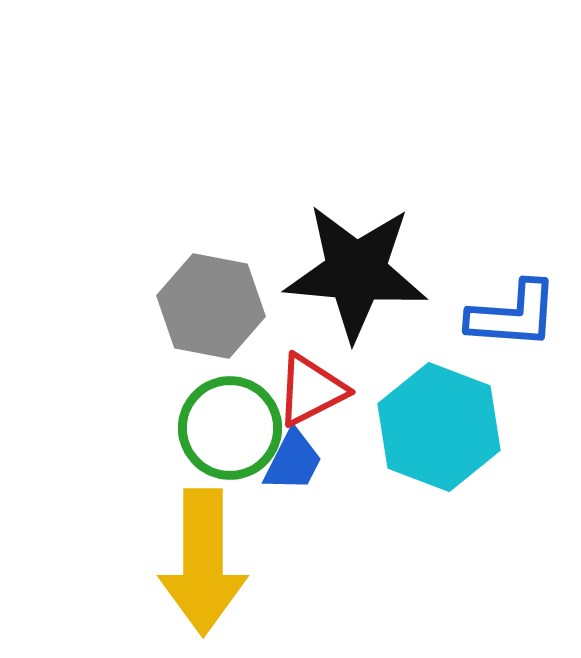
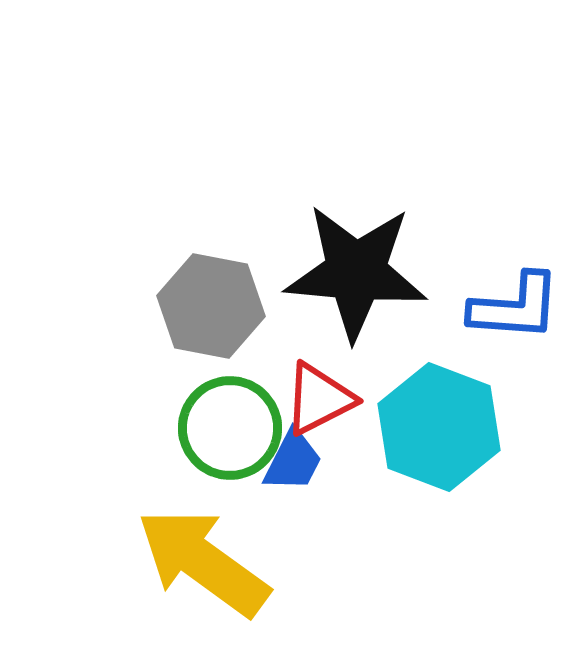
blue L-shape: moved 2 px right, 8 px up
red triangle: moved 8 px right, 9 px down
yellow arrow: rotated 126 degrees clockwise
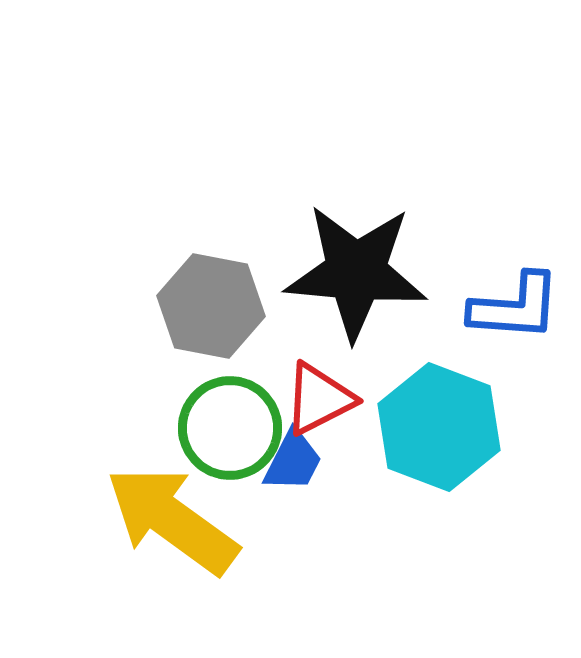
yellow arrow: moved 31 px left, 42 px up
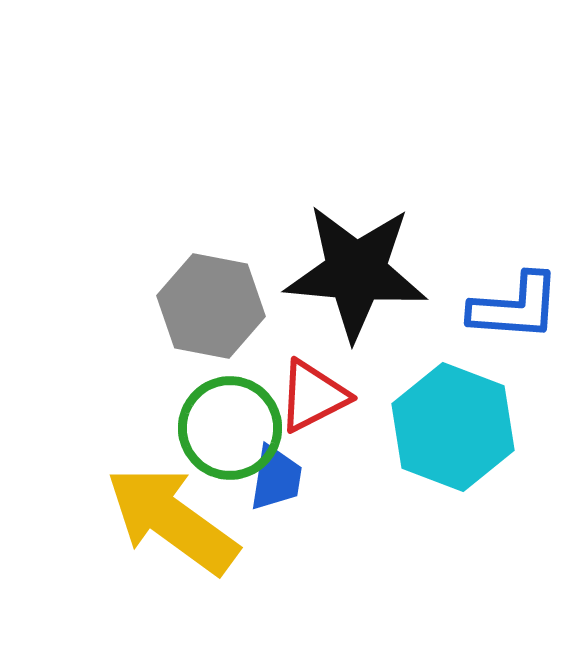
red triangle: moved 6 px left, 3 px up
cyan hexagon: moved 14 px right
blue trapezoid: moved 17 px left, 17 px down; rotated 18 degrees counterclockwise
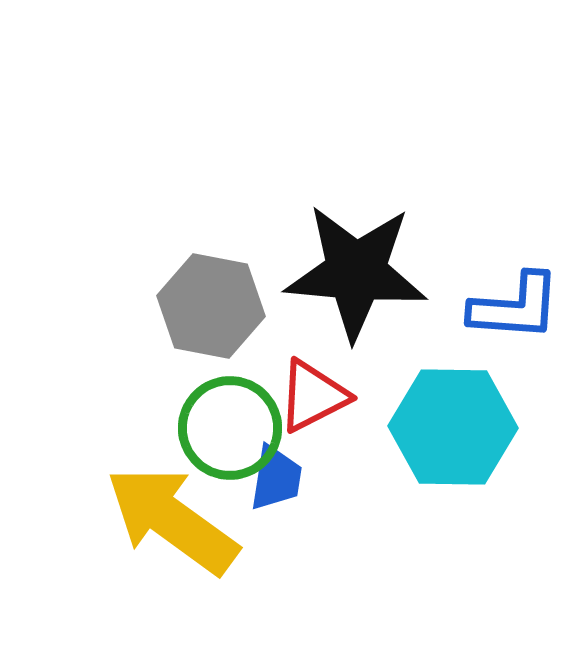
cyan hexagon: rotated 20 degrees counterclockwise
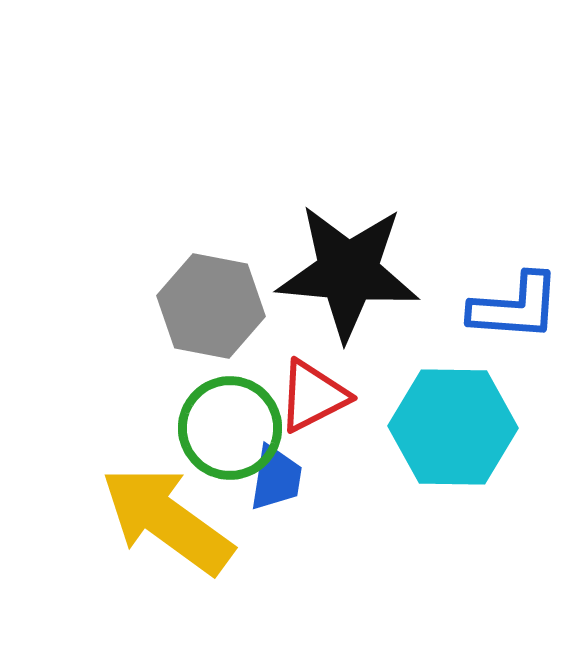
black star: moved 8 px left
yellow arrow: moved 5 px left
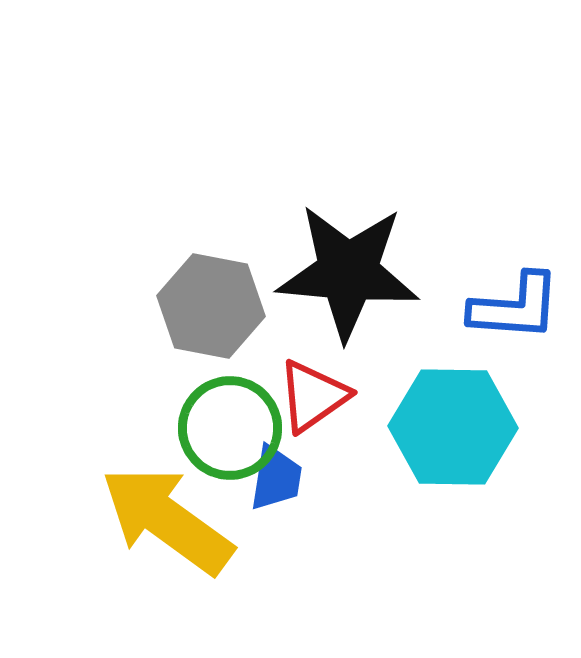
red triangle: rotated 8 degrees counterclockwise
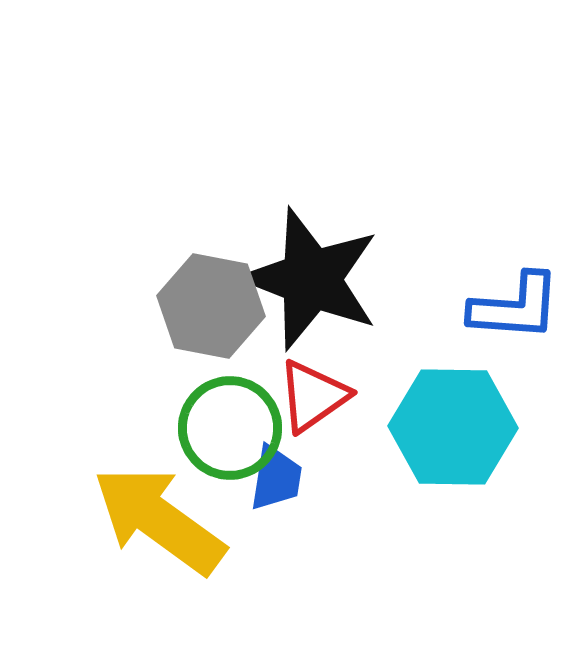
black star: moved 37 px left, 7 px down; rotated 16 degrees clockwise
yellow arrow: moved 8 px left
